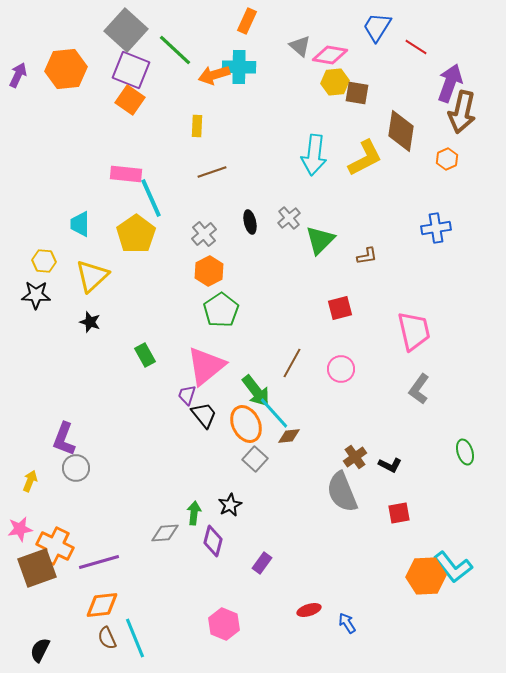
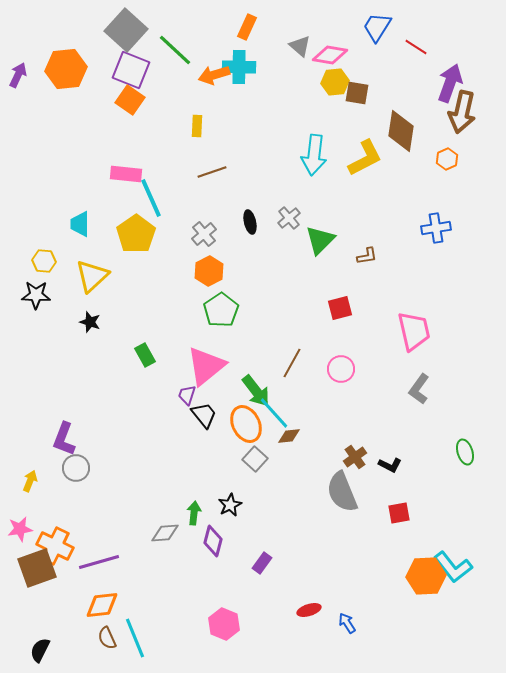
orange rectangle at (247, 21): moved 6 px down
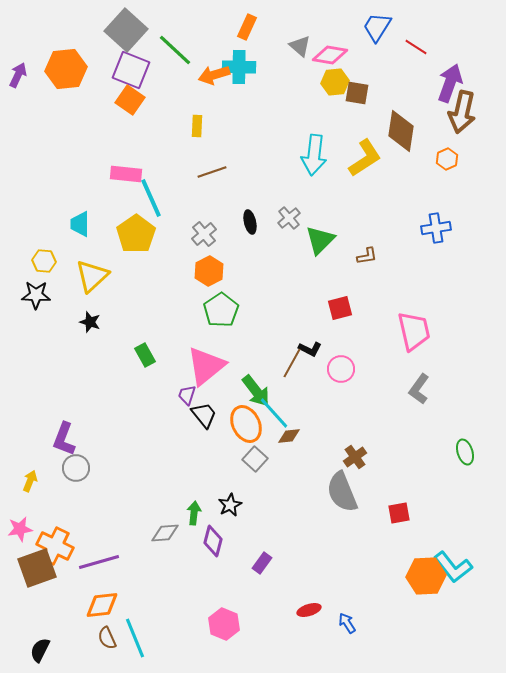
yellow L-shape at (365, 158): rotated 6 degrees counterclockwise
black L-shape at (390, 465): moved 80 px left, 116 px up
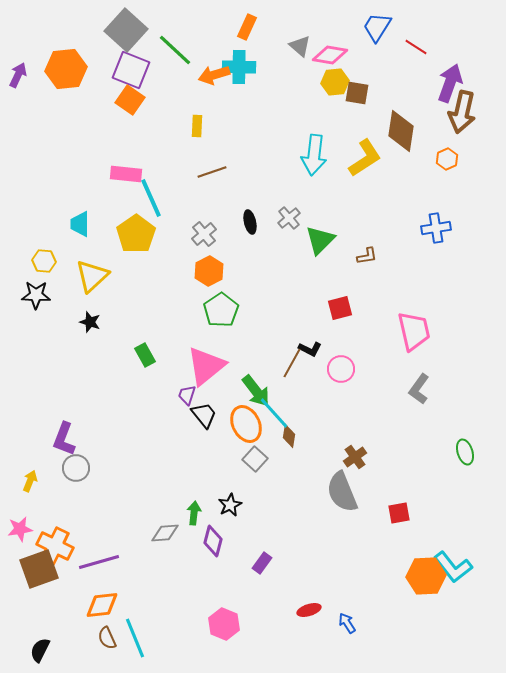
brown diamond at (289, 436): rotated 75 degrees counterclockwise
brown square at (37, 568): moved 2 px right, 1 px down
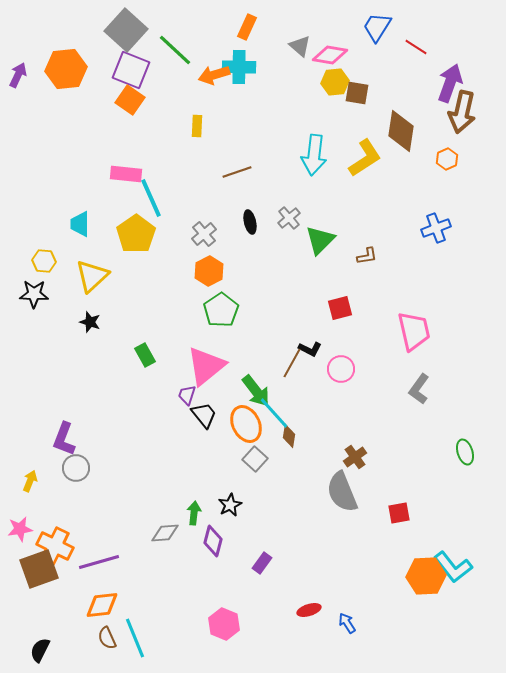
brown line at (212, 172): moved 25 px right
blue cross at (436, 228): rotated 12 degrees counterclockwise
black star at (36, 295): moved 2 px left, 1 px up
